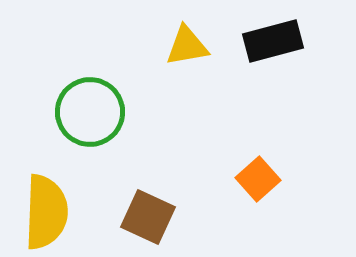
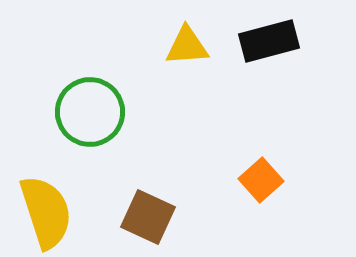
black rectangle: moved 4 px left
yellow triangle: rotated 6 degrees clockwise
orange square: moved 3 px right, 1 px down
yellow semicircle: rotated 20 degrees counterclockwise
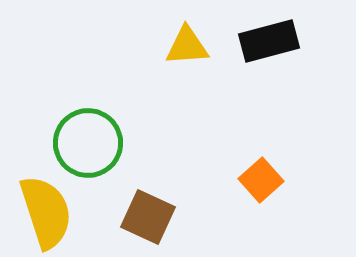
green circle: moved 2 px left, 31 px down
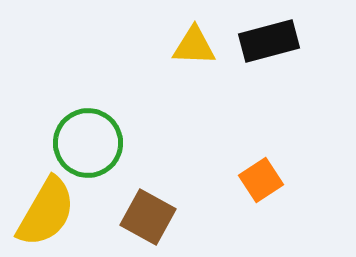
yellow triangle: moved 7 px right; rotated 6 degrees clockwise
orange square: rotated 9 degrees clockwise
yellow semicircle: rotated 48 degrees clockwise
brown square: rotated 4 degrees clockwise
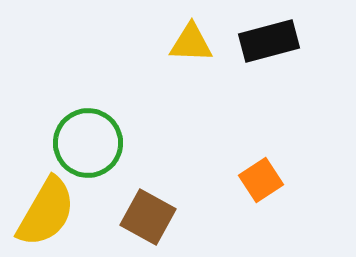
yellow triangle: moved 3 px left, 3 px up
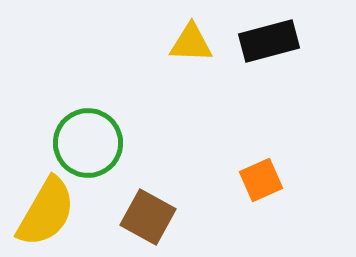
orange square: rotated 9 degrees clockwise
